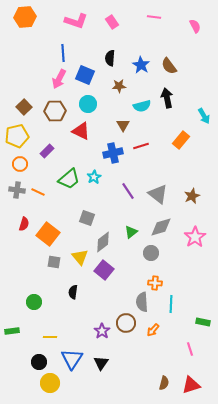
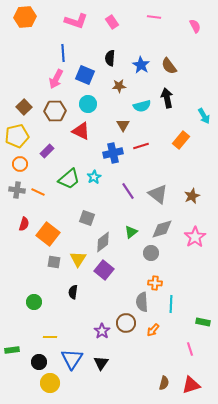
pink arrow at (59, 79): moved 3 px left
gray diamond at (161, 227): moved 1 px right, 2 px down
yellow triangle at (80, 257): moved 2 px left, 2 px down; rotated 12 degrees clockwise
green rectangle at (12, 331): moved 19 px down
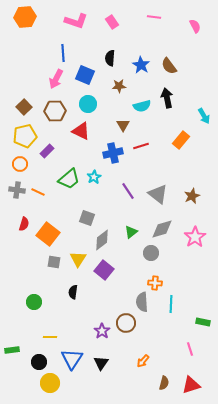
yellow pentagon at (17, 136): moved 8 px right
gray diamond at (103, 242): moved 1 px left, 2 px up
orange arrow at (153, 330): moved 10 px left, 31 px down
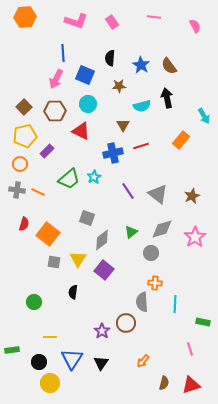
cyan line at (171, 304): moved 4 px right
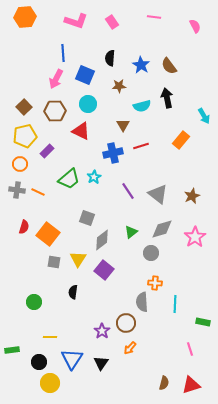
red semicircle at (24, 224): moved 3 px down
orange arrow at (143, 361): moved 13 px left, 13 px up
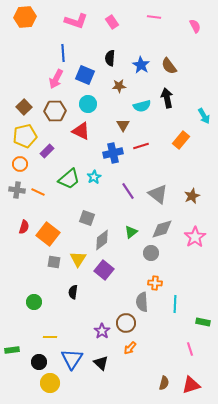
black triangle at (101, 363): rotated 21 degrees counterclockwise
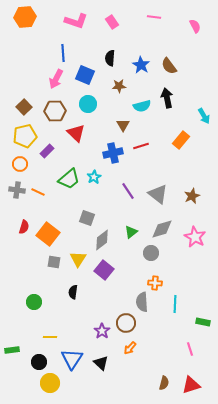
red triangle at (81, 131): moved 5 px left, 2 px down; rotated 18 degrees clockwise
pink star at (195, 237): rotated 10 degrees counterclockwise
